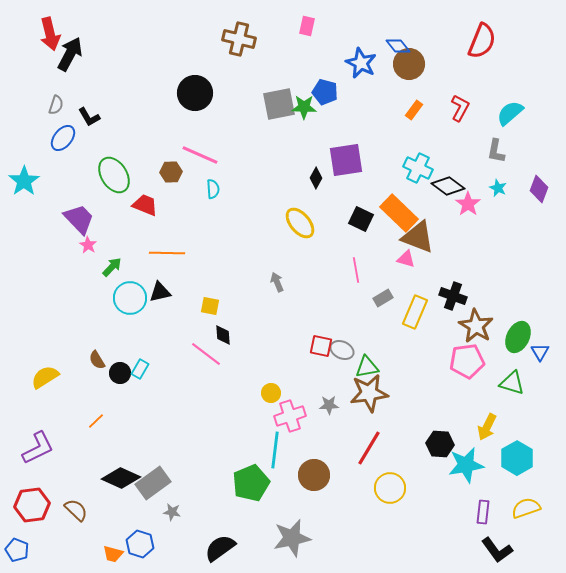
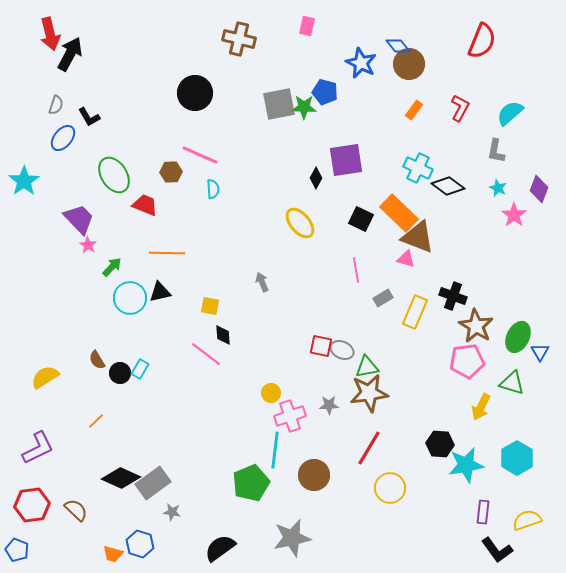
pink star at (468, 204): moved 46 px right, 11 px down
gray arrow at (277, 282): moved 15 px left
yellow arrow at (487, 427): moved 6 px left, 20 px up
yellow semicircle at (526, 508): moved 1 px right, 12 px down
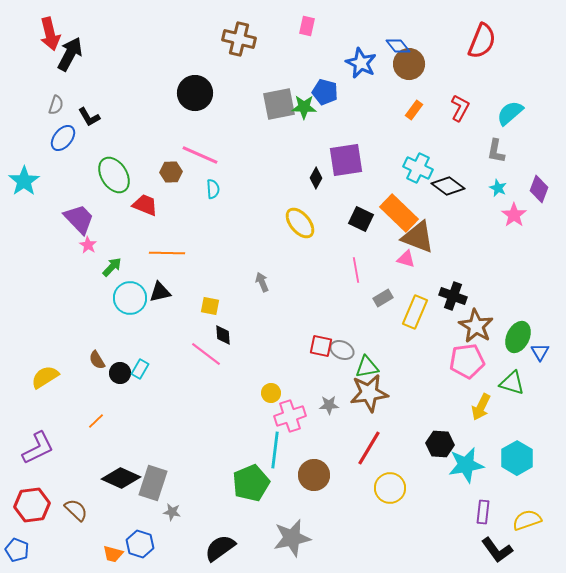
gray rectangle at (153, 483): rotated 36 degrees counterclockwise
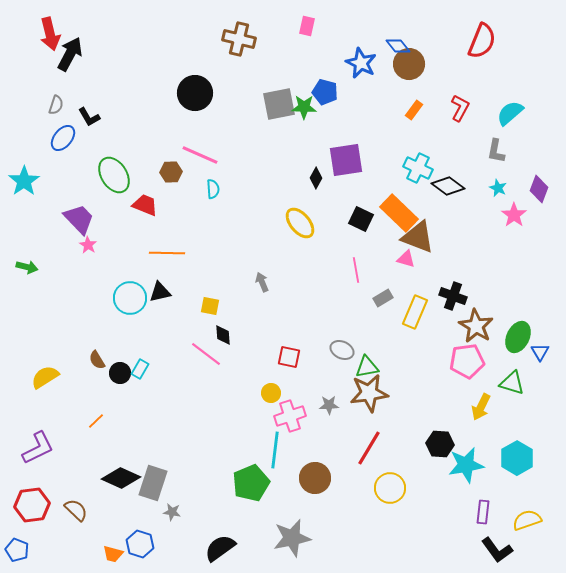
green arrow at (112, 267): moved 85 px left; rotated 60 degrees clockwise
red square at (321, 346): moved 32 px left, 11 px down
brown circle at (314, 475): moved 1 px right, 3 px down
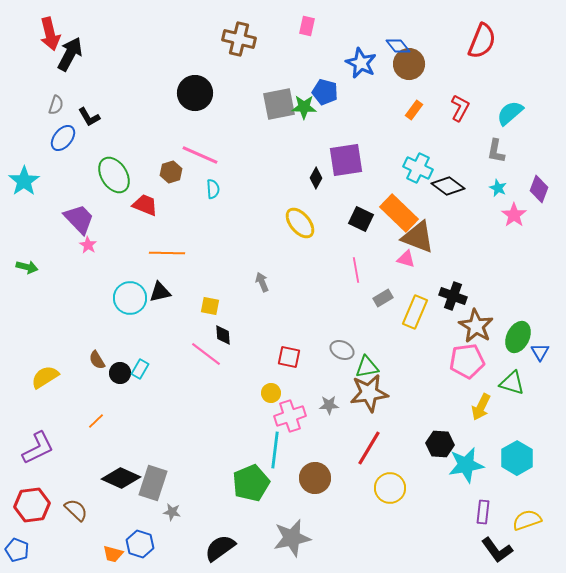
brown hexagon at (171, 172): rotated 15 degrees counterclockwise
